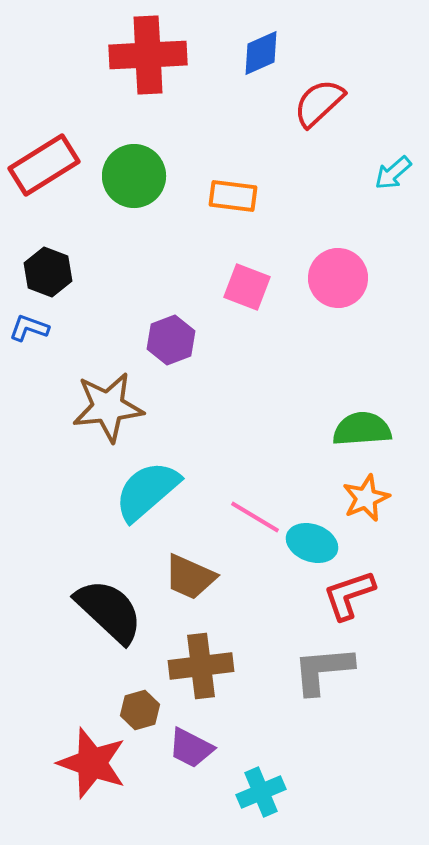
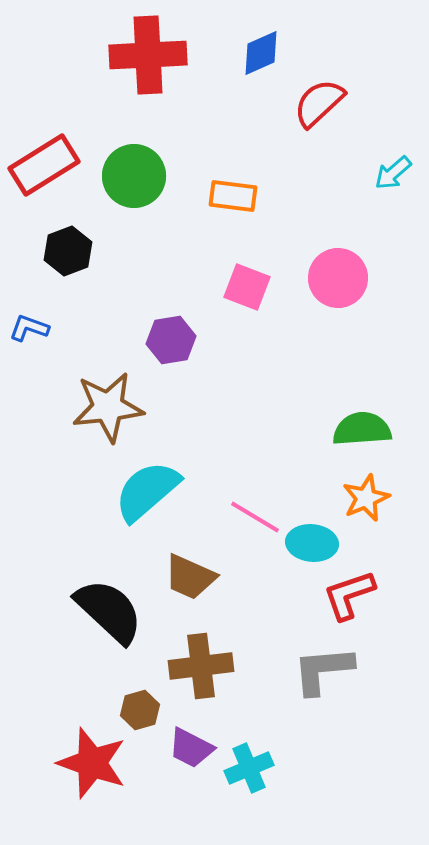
black hexagon: moved 20 px right, 21 px up; rotated 18 degrees clockwise
purple hexagon: rotated 12 degrees clockwise
cyan ellipse: rotated 15 degrees counterclockwise
cyan cross: moved 12 px left, 24 px up
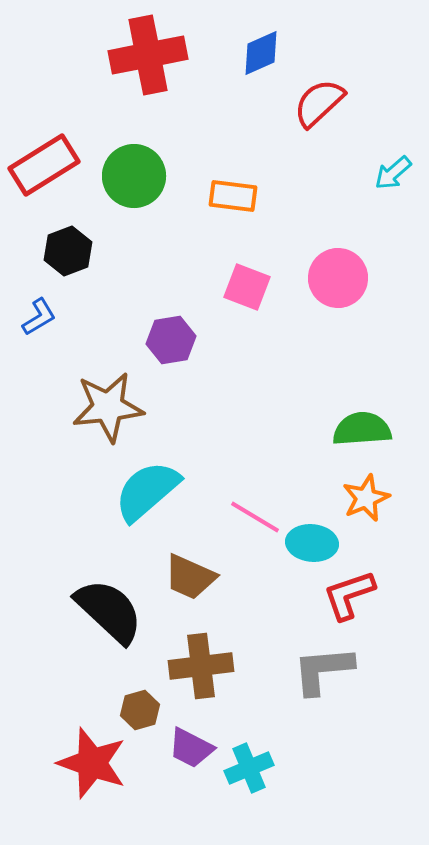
red cross: rotated 8 degrees counterclockwise
blue L-shape: moved 10 px right, 11 px up; rotated 129 degrees clockwise
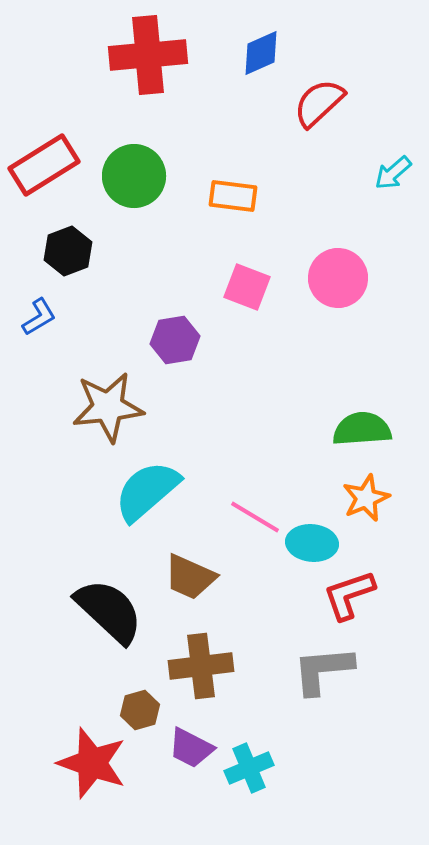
red cross: rotated 6 degrees clockwise
purple hexagon: moved 4 px right
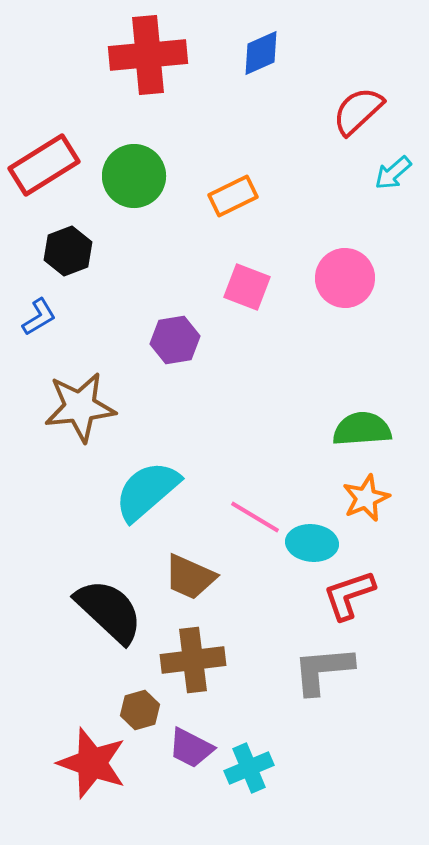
red semicircle: moved 39 px right, 8 px down
orange rectangle: rotated 33 degrees counterclockwise
pink circle: moved 7 px right
brown star: moved 28 px left
brown cross: moved 8 px left, 6 px up
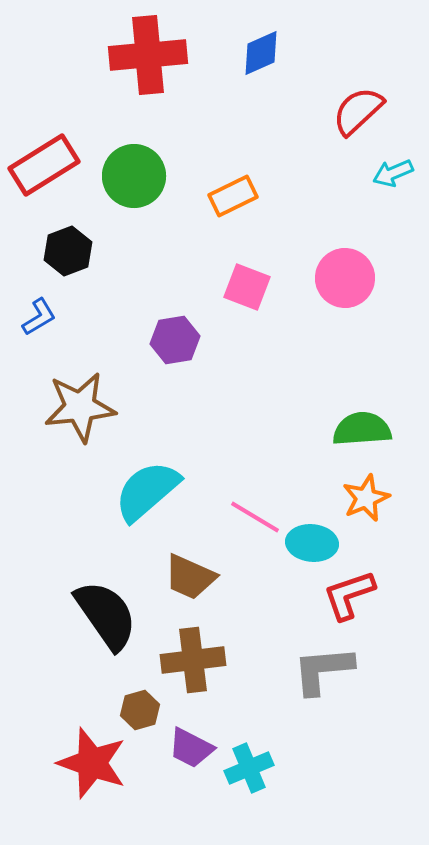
cyan arrow: rotated 18 degrees clockwise
black semicircle: moved 3 px left, 4 px down; rotated 12 degrees clockwise
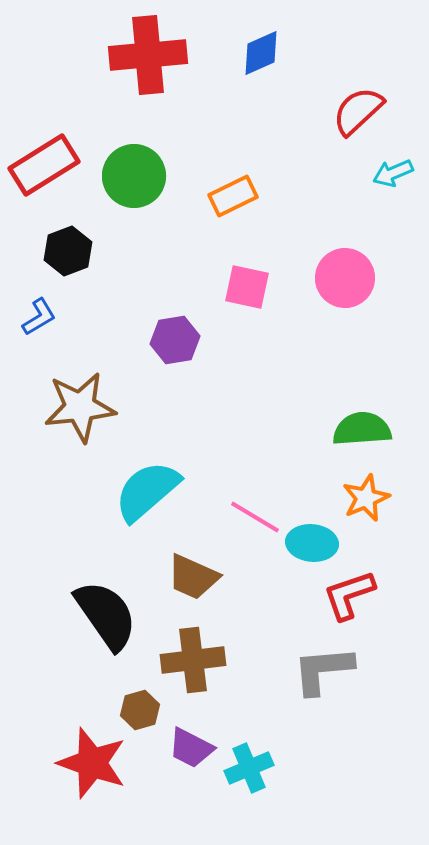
pink square: rotated 9 degrees counterclockwise
brown trapezoid: moved 3 px right
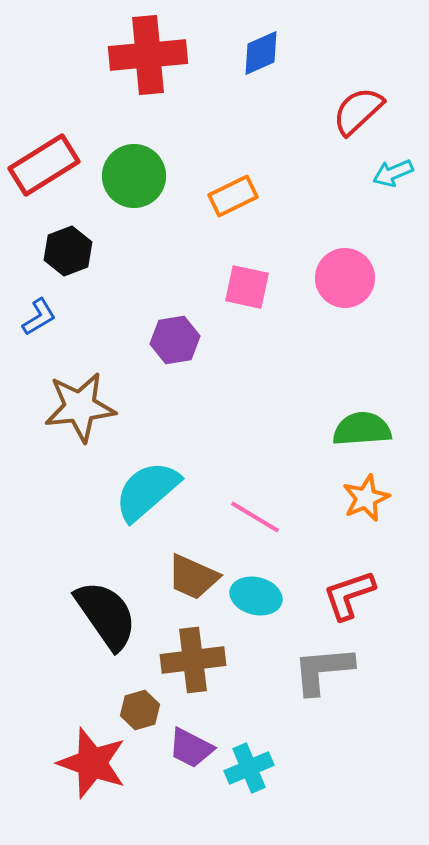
cyan ellipse: moved 56 px left, 53 px down; rotated 9 degrees clockwise
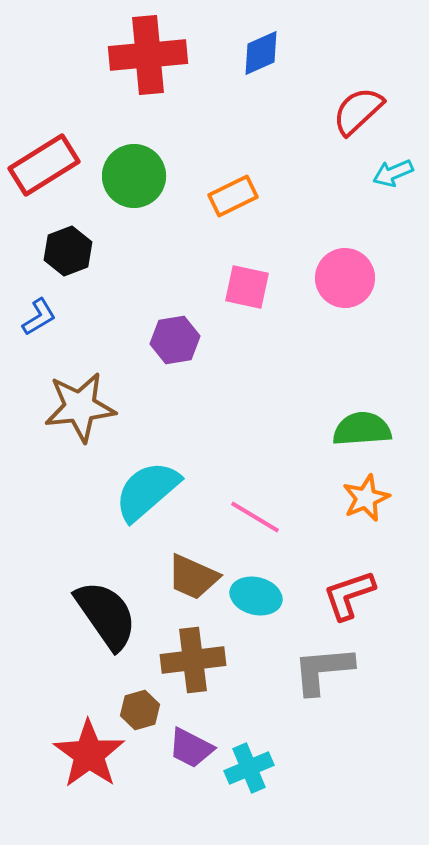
red star: moved 3 px left, 9 px up; rotated 16 degrees clockwise
